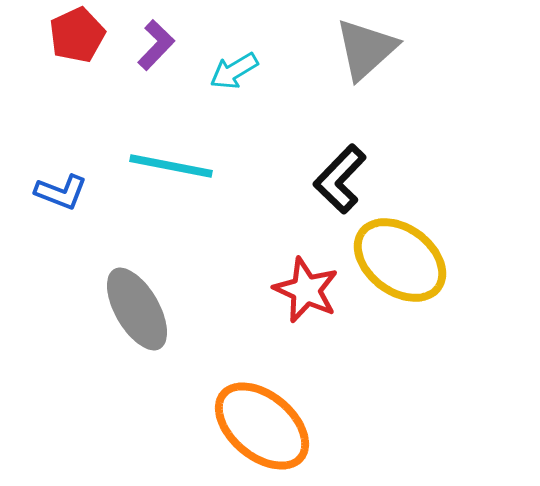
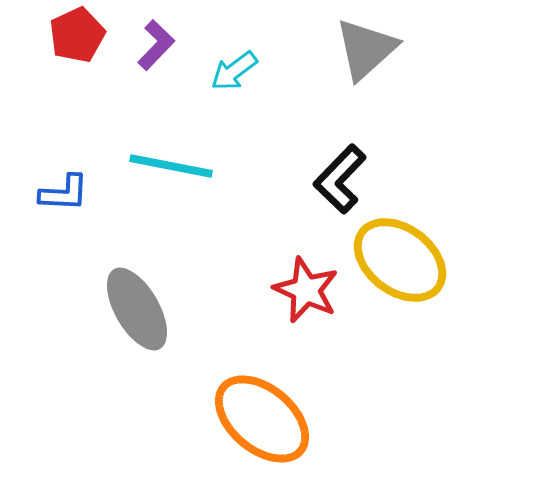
cyan arrow: rotated 6 degrees counterclockwise
blue L-shape: moved 3 px right, 1 px down; rotated 18 degrees counterclockwise
orange ellipse: moved 7 px up
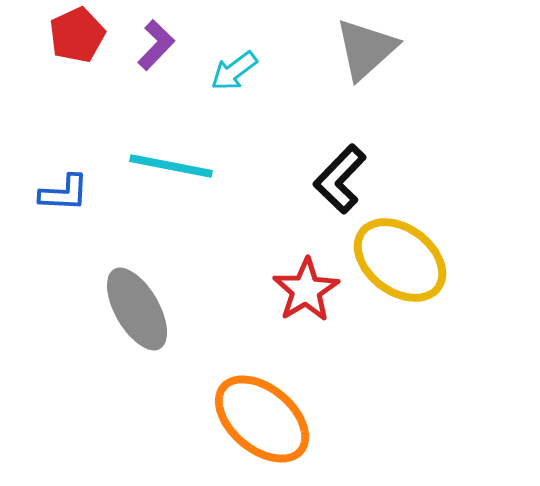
red star: rotated 16 degrees clockwise
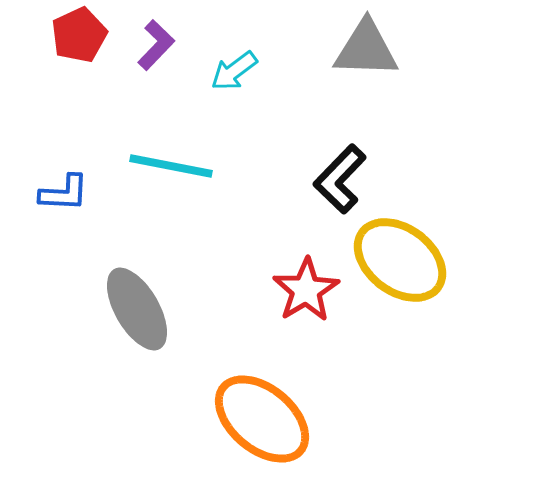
red pentagon: moved 2 px right
gray triangle: rotated 44 degrees clockwise
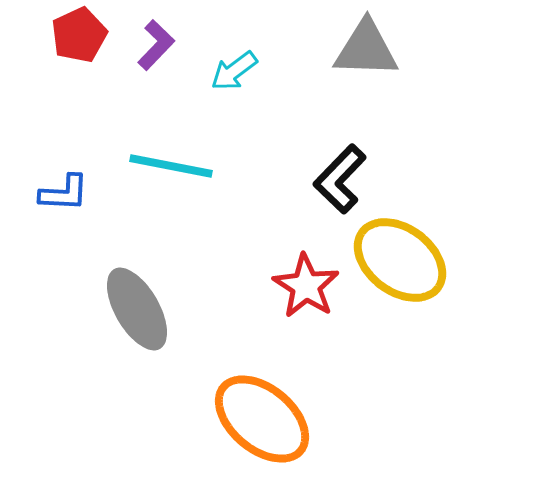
red star: moved 4 px up; rotated 8 degrees counterclockwise
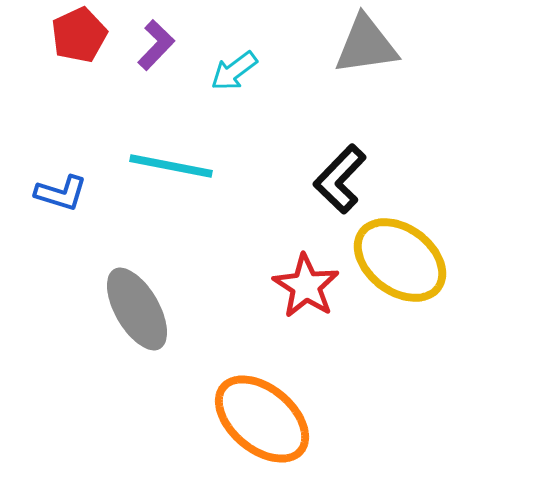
gray triangle: moved 4 px up; rotated 10 degrees counterclockwise
blue L-shape: moved 3 px left; rotated 14 degrees clockwise
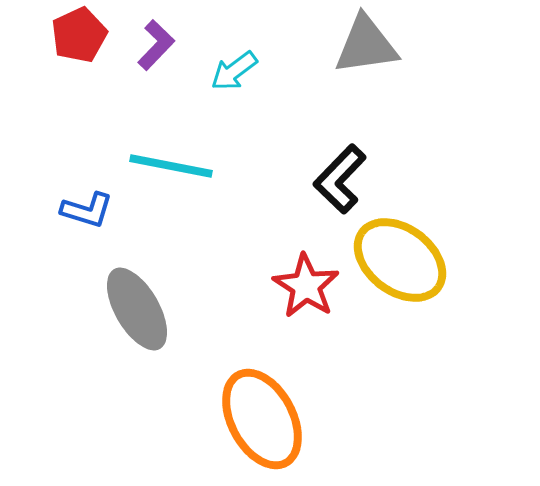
blue L-shape: moved 26 px right, 17 px down
orange ellipse: rotated 22 degrees clockwise
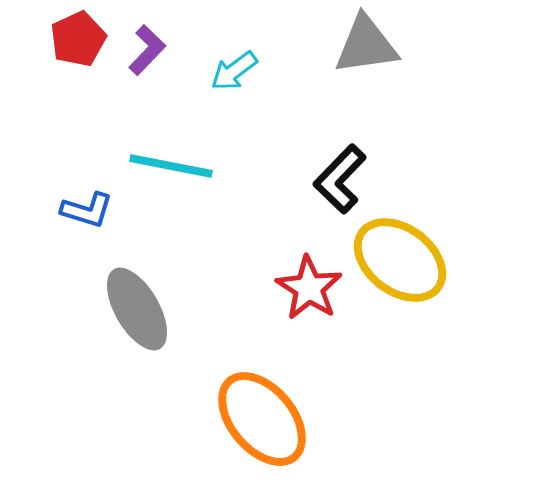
red pentagon: moved 1 px left, 4 px down
purple L-shape: moved 9 px left, 5 px down
red star: moved 3 px right, 2 px down
orange ellipse: rotated 12 degrees counterclockwise
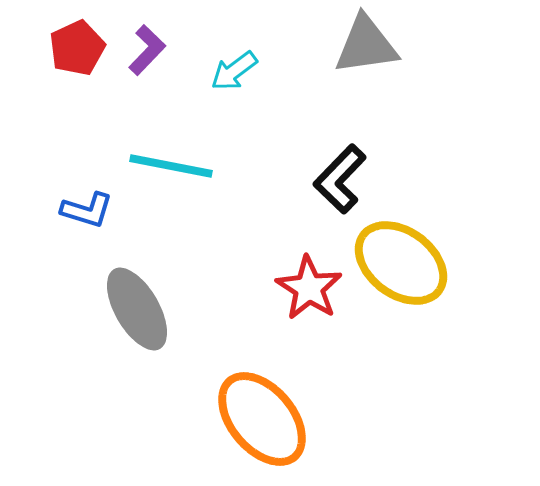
red pentagon: moved 1 px left, 9 px down
yellow ellipse: moved 1 px right, 3 px down
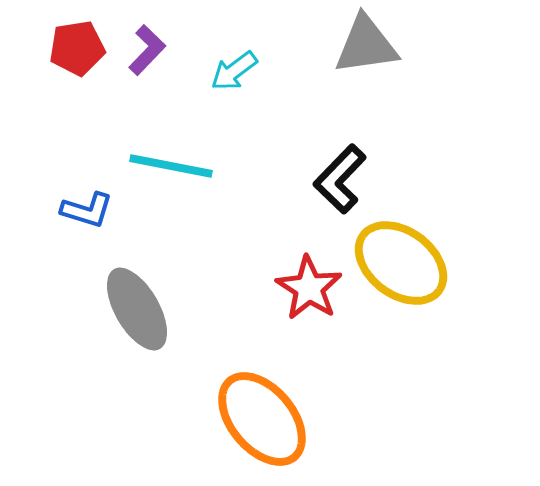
red pentagon: rotated 16 degrees clockwise
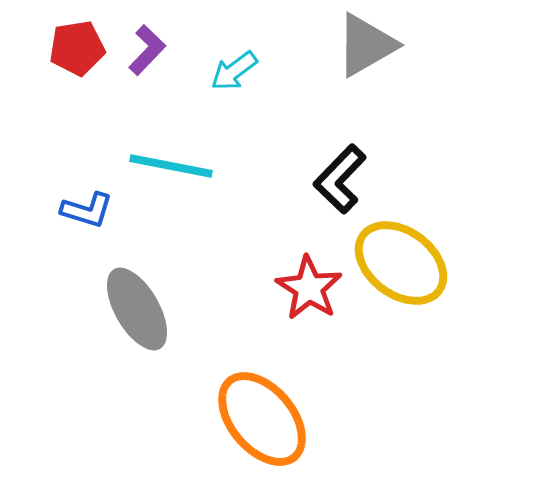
gray triangle: rotated 22 degrees counterclockwise
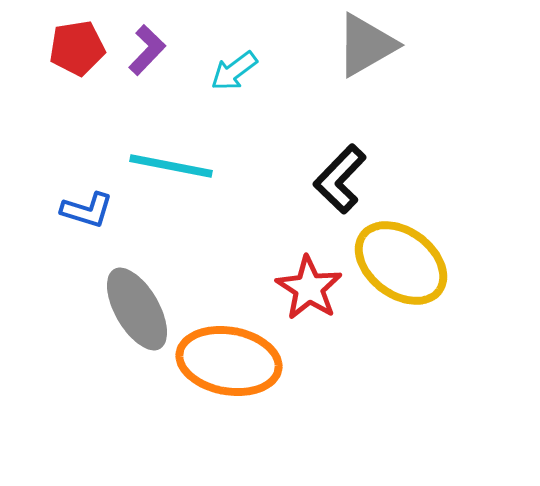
orange ellipse: moved 33 px left, 58 px up; rotated 40 degrees counterclockwise
